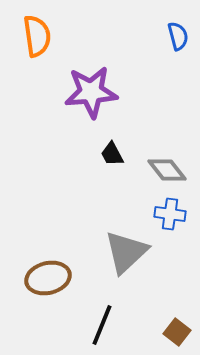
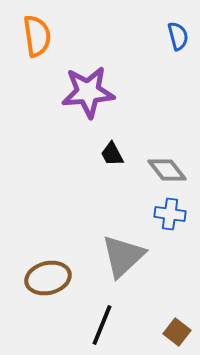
purple star: moved 3 px left
gray triangle: moved 3 px left, 4 px down
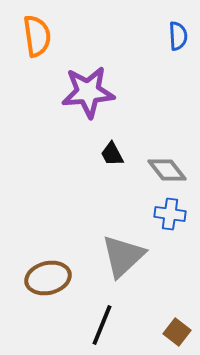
blue semicircle: rotated 12 degrees clockwise
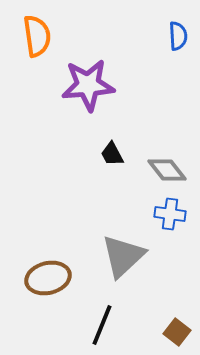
purple star: moved 7 px up
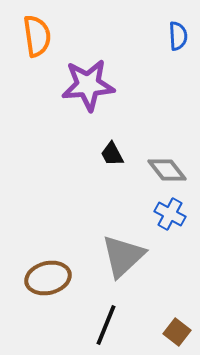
blue cross: rotated 20 degrees clockwise
black line: moved 4 px right
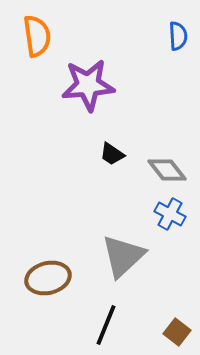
black trapezoid: rotated 28 degrees counterclockwise
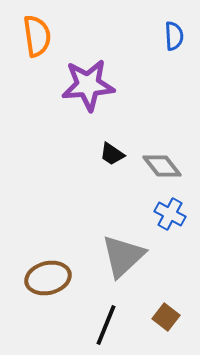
blue semicircle: moved 4 px left
gray diamond: moved 5 px left, 4 px up
brown square: moved 11 px left, 15 px up
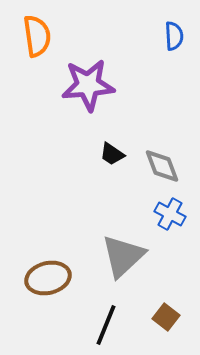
gray diamond: rotated 18 degrees clockwise
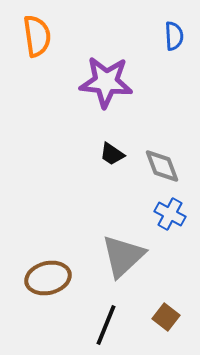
purple star: moved 18 px right, 3 px up; rotated 10 degrees clockwise
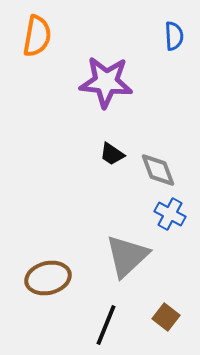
orange semicircle: rotated 18 degrees clockwise
gray diamond: moved 4 px left, 4 px down
gray triangle: moved 4 px right
